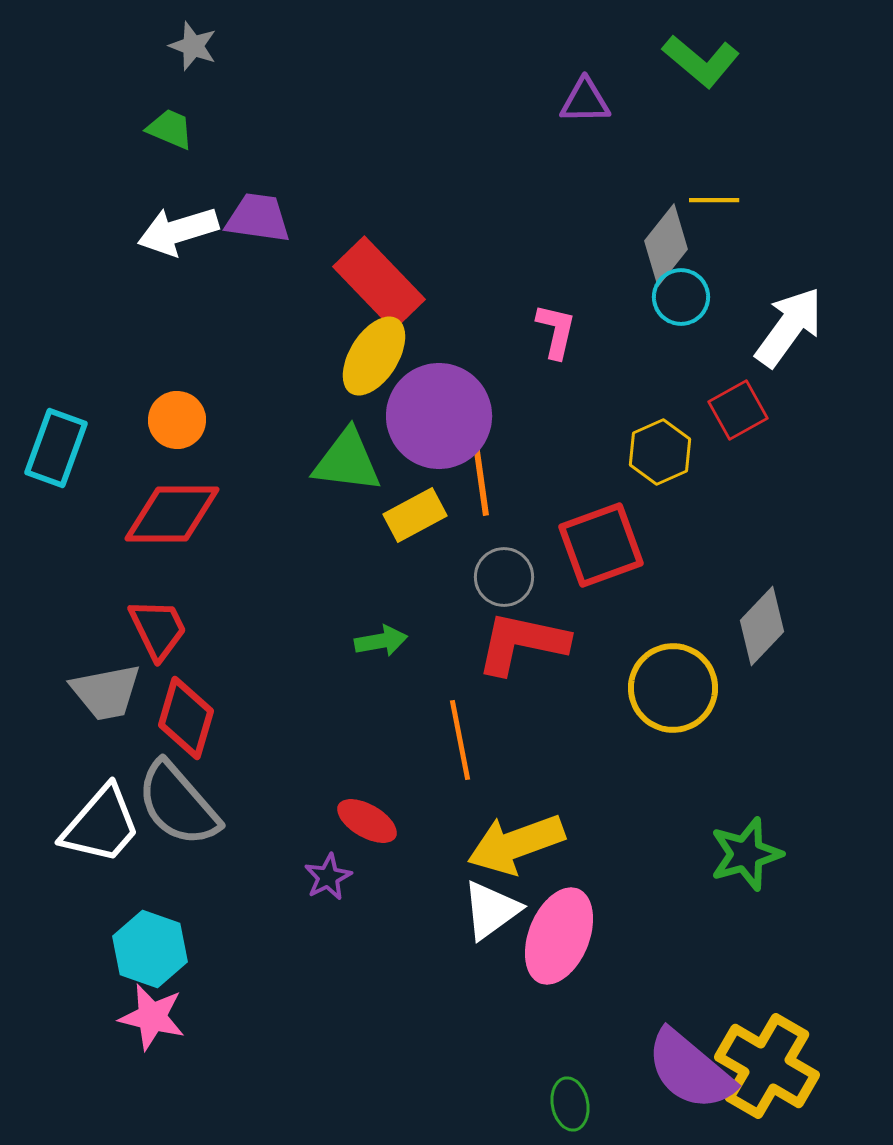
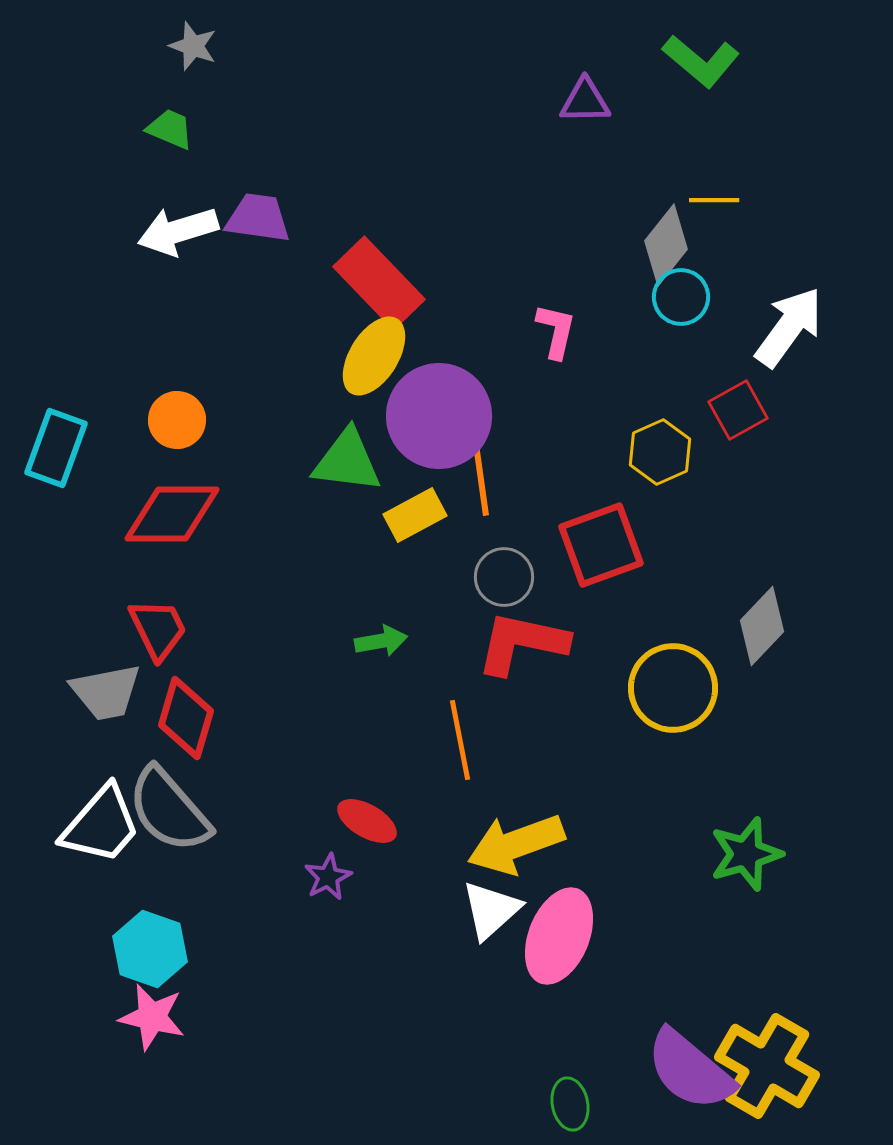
gray semicircle at (178, 804): moved 9 px left, 6 px down
white triangle at (491, 910): rotated 6 degrees counterclockwise
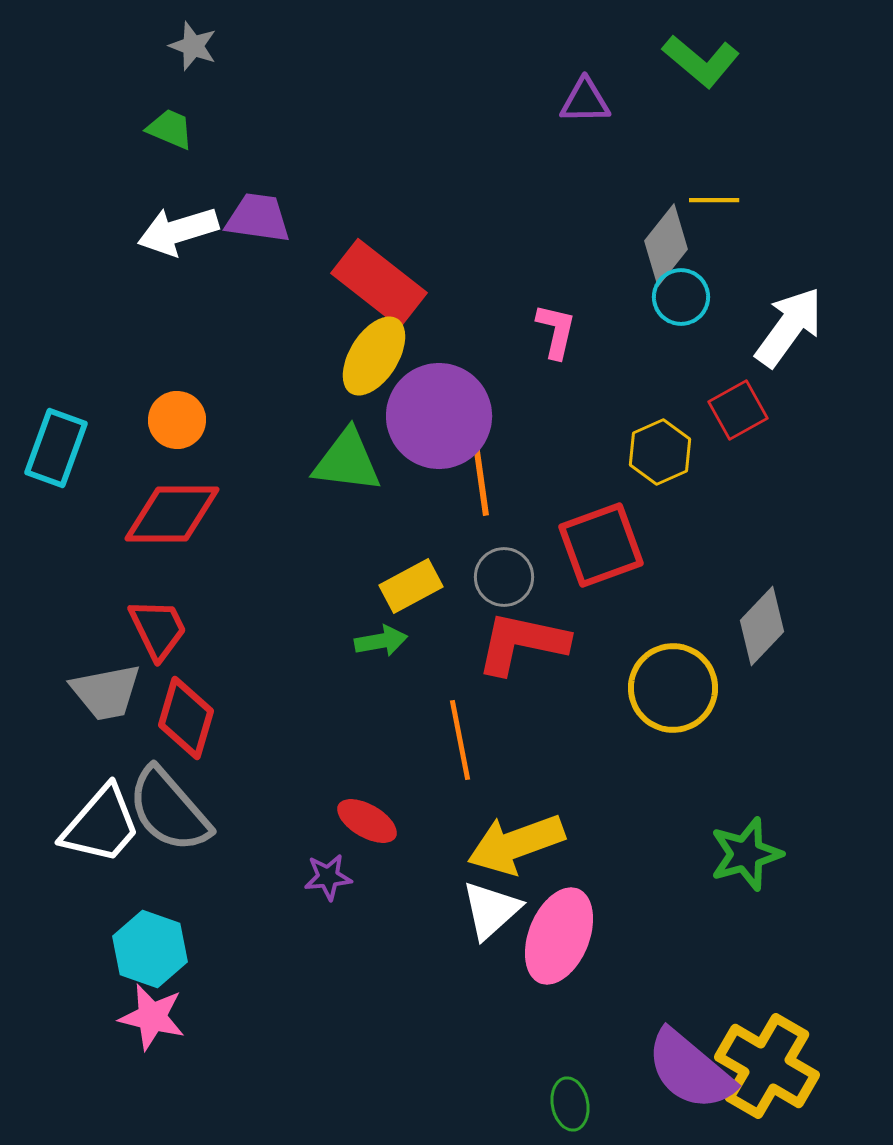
red rectangle at (379, 283): rotated 8 degrees counterclockwise
yellow rectangle at (415, 515): moved 4 px left, 71 px down
purple star at (328, 877): rotated 21 degrees clockwise
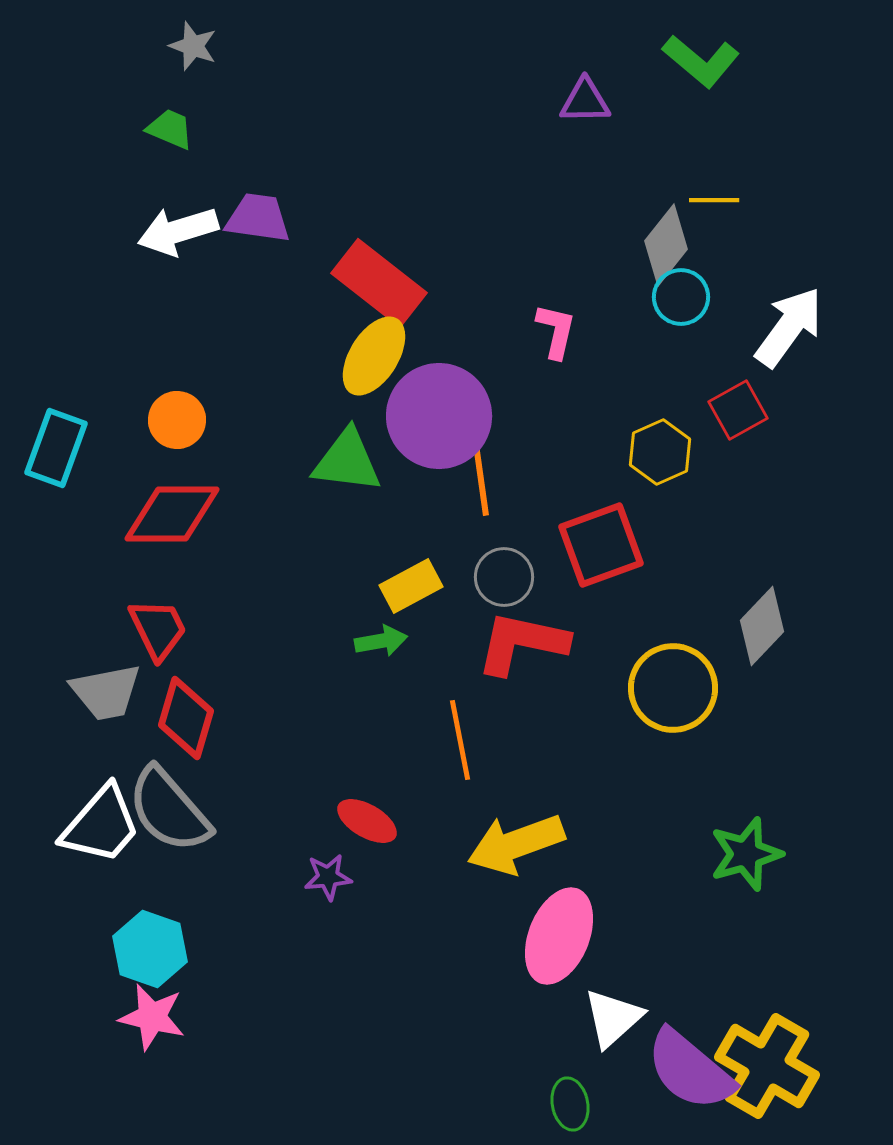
white triangle at (491, 910): moved 122 px right, 108 px down
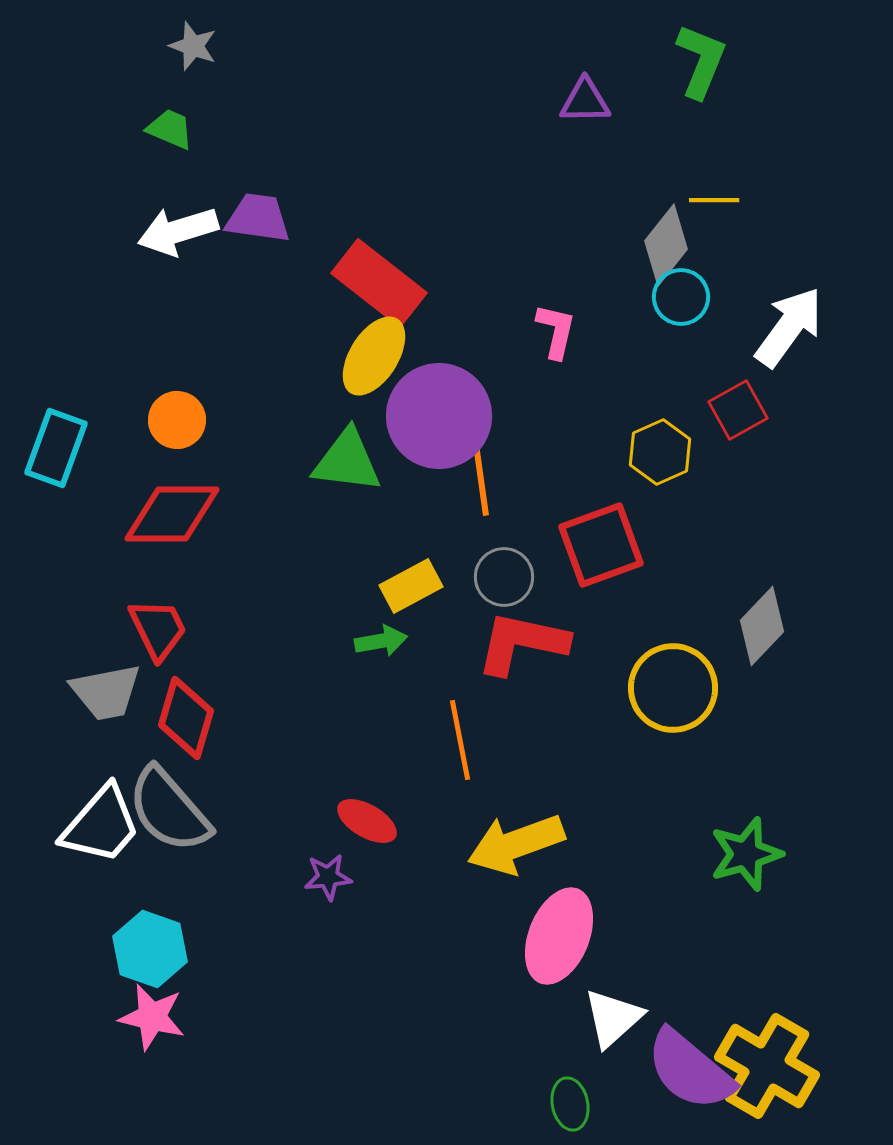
green L-shape at (701, 61): rotated 108 degrees counterclockwise
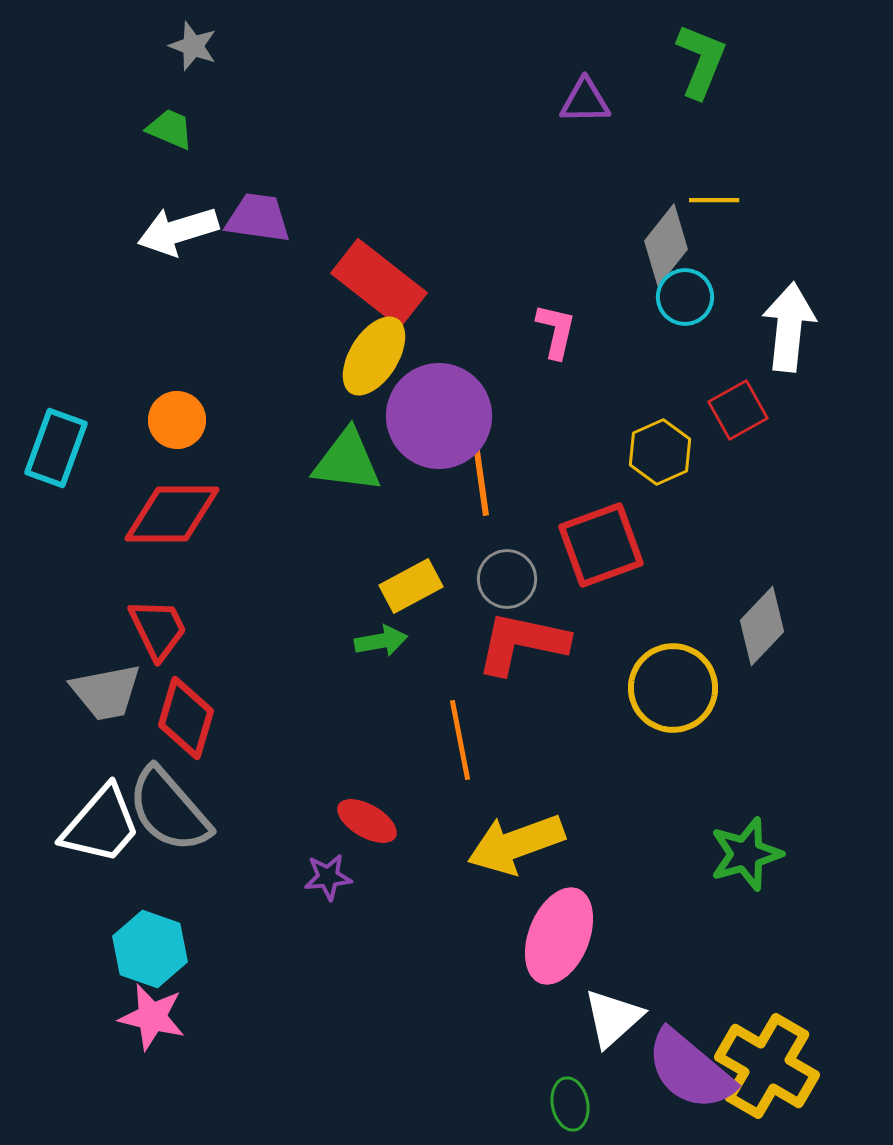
cyan circle at (681, 297): moved 4 px right
white arrow at (789, 327): rotated 30 degrees counterclockwise
gray circle at (504, 577): moved 3 px right, 2 px down
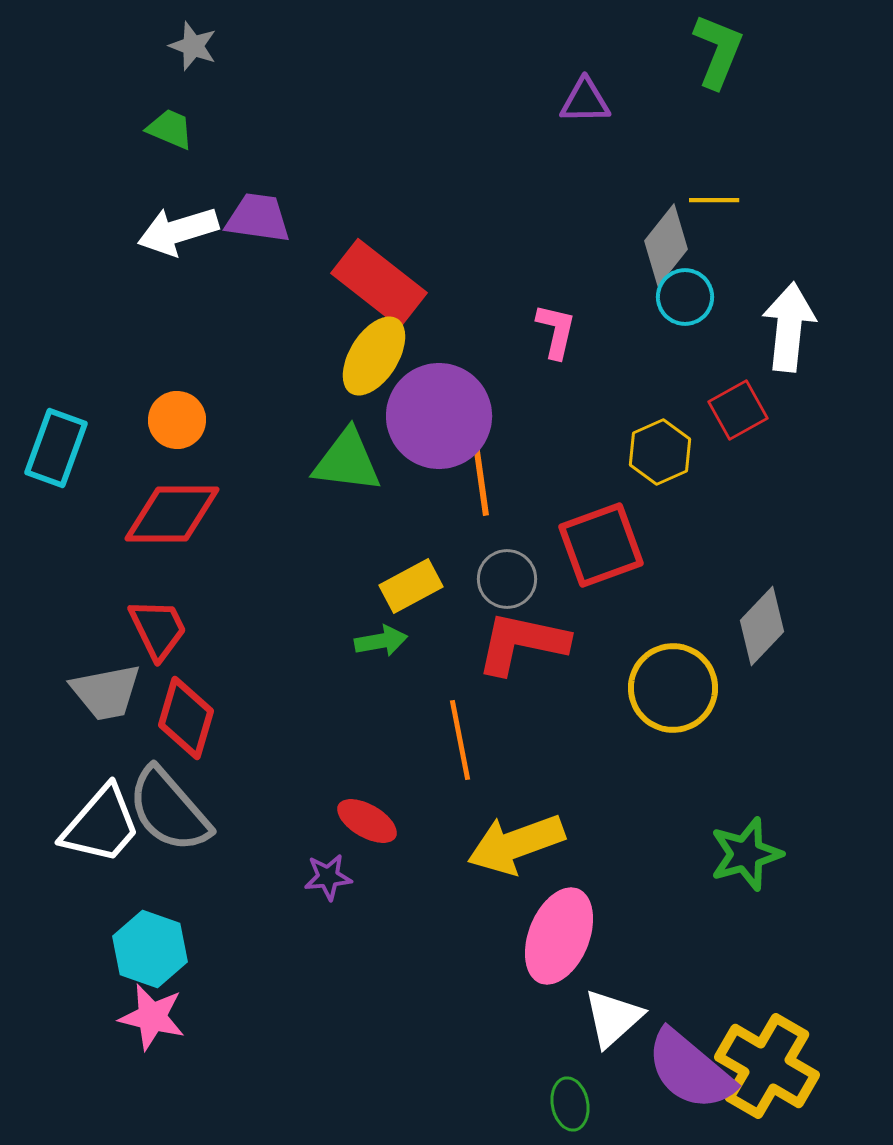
green L-shape at (701, 61): moved 17 px right, 10 px up
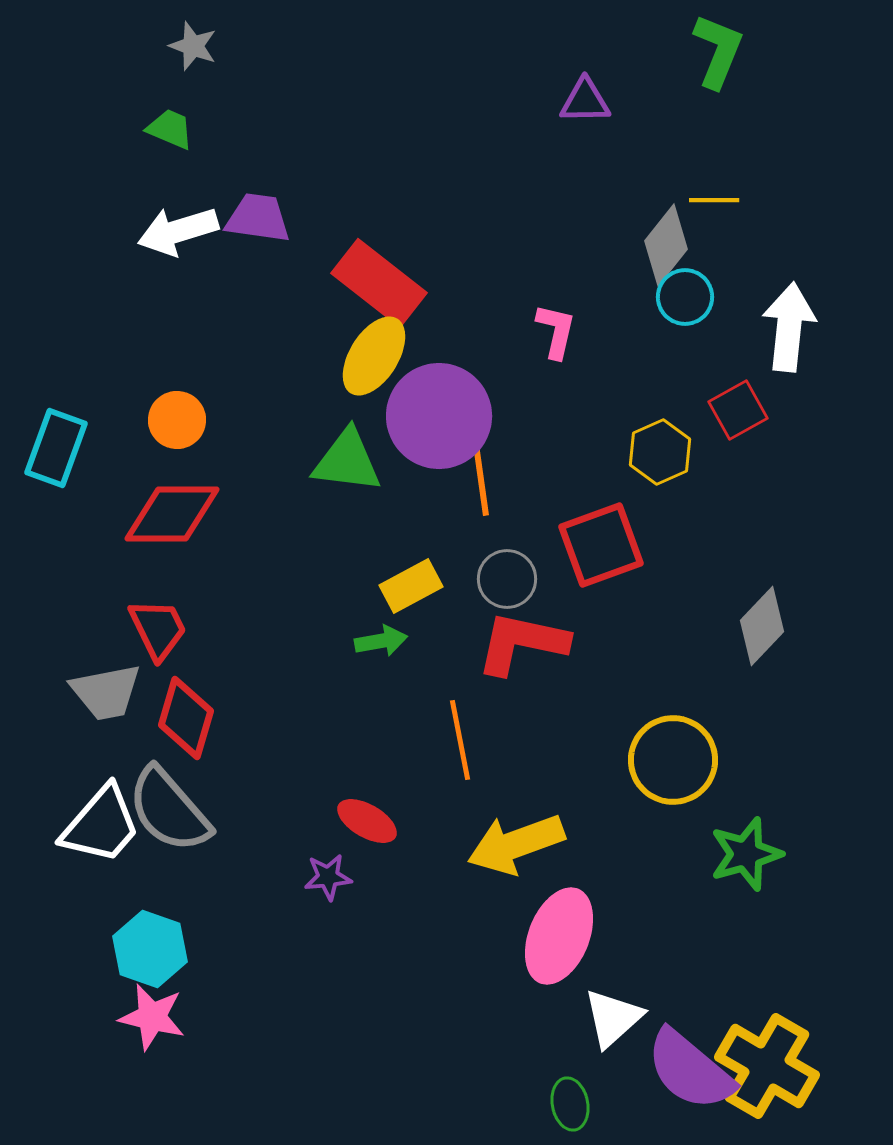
yellow circle at (673, 688): moved 72 px down
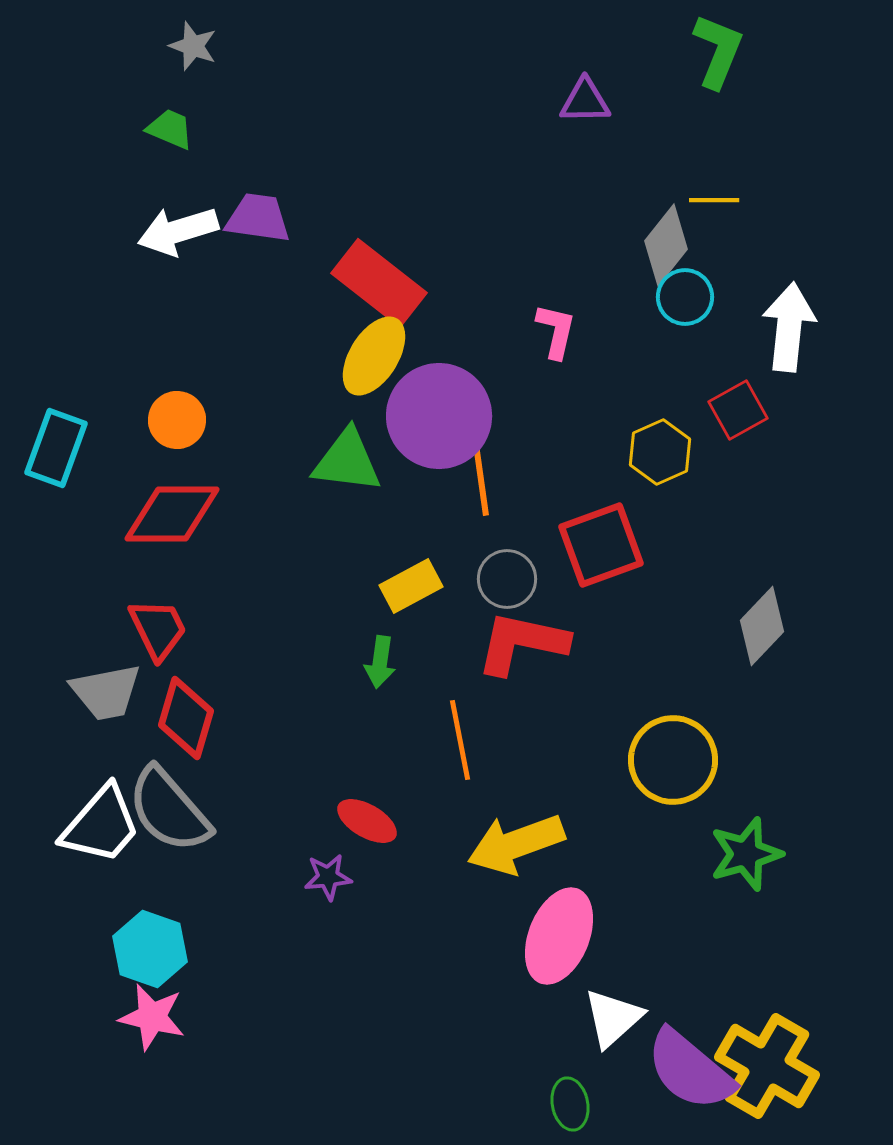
green arrow at (381, 641): moved 1 px left, 21 px down; rotated 108 degrees clockwise
